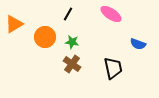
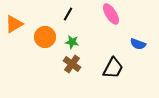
pink ellipse: rotated 25 degrees clockwise
black trapezoid: rotated 40 degrees clockwise
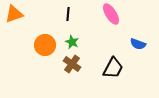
black line: rotated 24 degrees counterclockwise
orange triangle: moved 10 px up; rotated 12 degrees clockwise
orange circle: moved 8 px down
green star: rotated 16 degrees clockwise
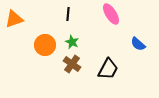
orange triangle: moved 5 px down
blue semicircle: rotated 21 degrees clockwise
black trapezoid: moved 5 px left, 1 px down
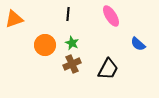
pink ellipse: moved 2 px down
green star: moved 1 px down
brown cross: rotated 30 degrees clockwise
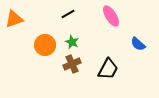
black line: rotated 56 degrees clockwise
green star: moved 1 px up
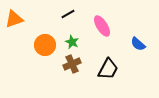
pink ellipse: moved 9 px left, 10 px down
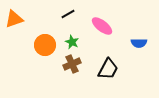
pink ellipse: rotated 20 degrees counterclockwise
blue semicircle: moved 1 px right, 1 px up; rotated 42 degrees counterclockwise
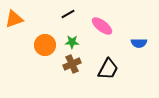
green star: rotated 24 degrees counterclockwise
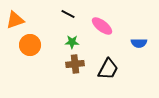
black line: rotated 56 degrees clockwise
orange triangle: moved 1 px right, 1 px down
orange circle: moved 15 px left
brown cross: moved 3 px right; rotated 18 degrees clockwise
